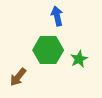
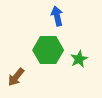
brown arrow: moved 2 px left
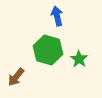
green hexagon: rotated 16 degrees clockwise
green star: rotated 12 degrees counterclockwise
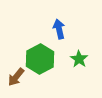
blue arrow: moved 2 px right, 13 px down
green hexagon: moved 8 px left, 9 px down; rotated 16 degrees clockwise
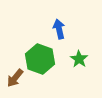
green hexagon: rotated 12 degrees counterclockwise
brown arrow: moved 1 px left, 1 px down
